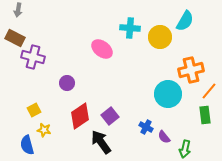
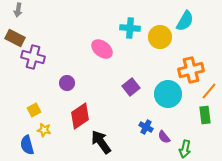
purple square: moved 21 px right, 29 px up
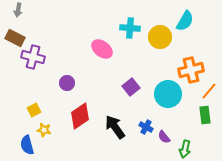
black arrow: moved 14 px right, 15 px up
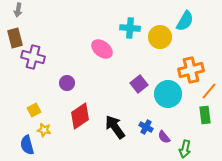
brown rectangle: rotated 48 degrees clockwise
purple square: moved 8 px right, 3 px up
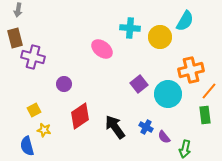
purple circle: moved 3 px left, 1 px down
blue semicircle: moved 1 px down
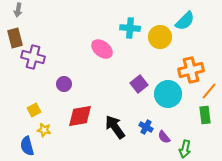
cyan semicircle: rotated 15 degrees clockwise
red diamond: rotated 24 degrees clockwise
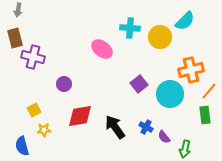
cyan circle: moved 2 px right
yellow star: rotated 16 degrees counterclockwise
blue semicircle: moved 5 px left
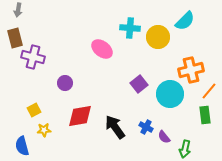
yellow circle: moved 2 px left
purple circle: moved 1 px right, 1 px up
